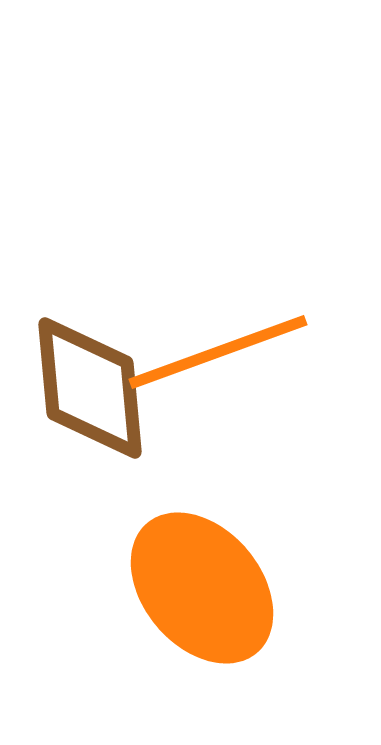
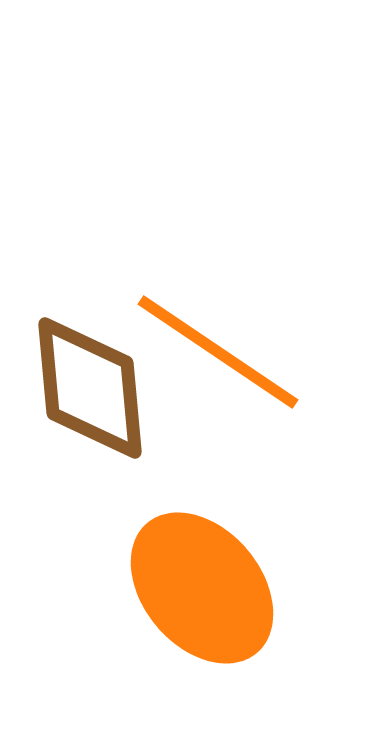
orange line: rotated 54 degrees clockwise
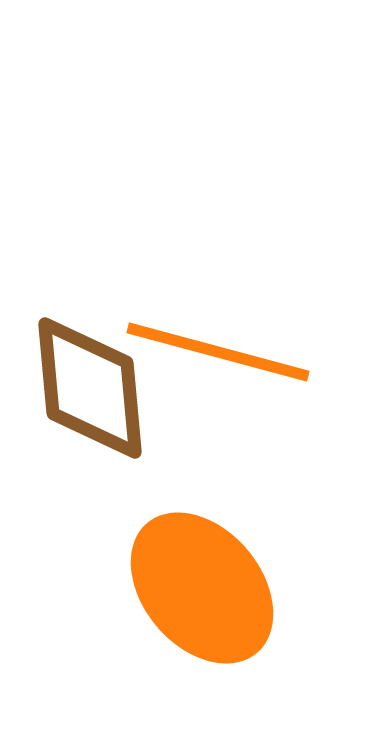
orange line: rotated 19 degrees counterclockwise
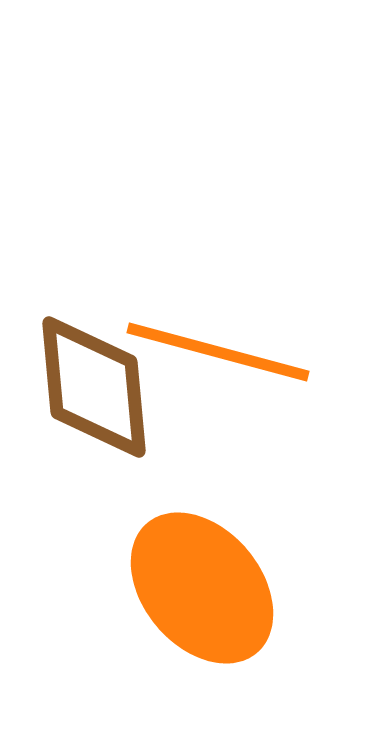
brown diamond: moved 4 px right, 1 px up
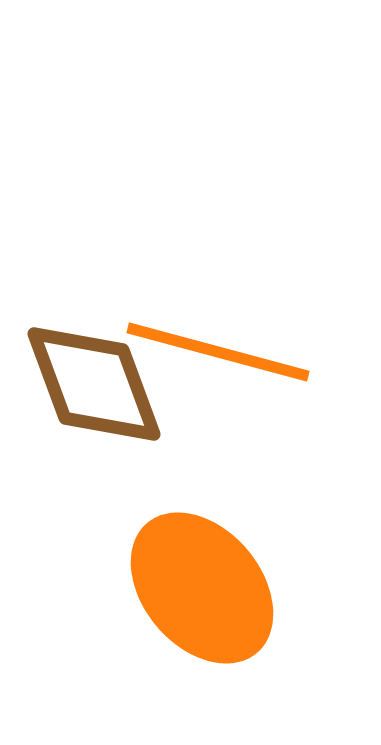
brown diamond: moved 3 px up; rotated 15 degrees counterclockwise
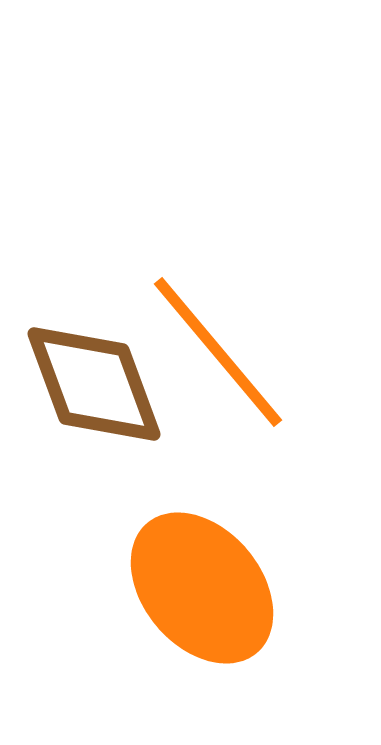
orange line: rotated 35 degrees clockwise
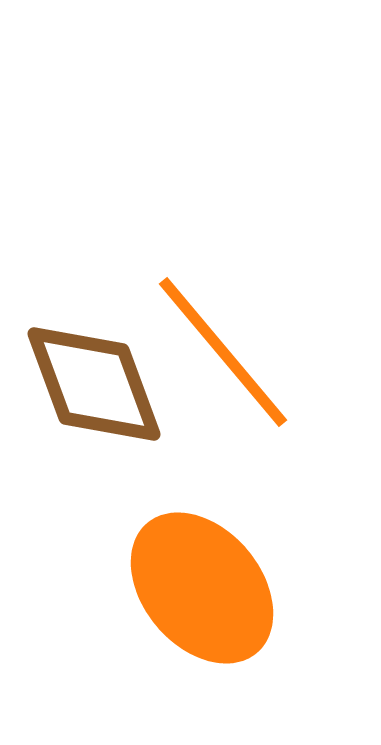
orange line: moved 5 px right
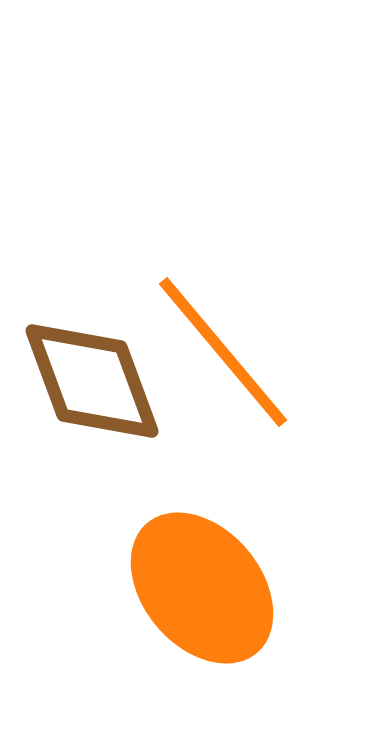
brown diamond: moved 2 px left, 3 px up
